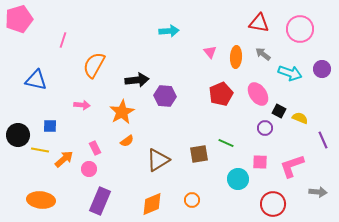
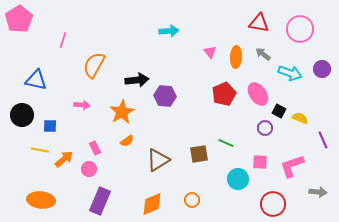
pink pentagon at (19, 19): rotated 16 degrees counterclockwise
red pentagon at (221, 94): moved 3 px right
black circle at (18, 135): moved 4 px right, 20 px up
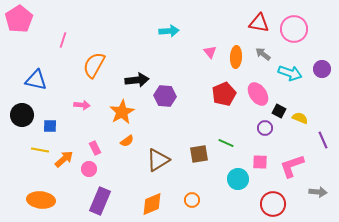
pink circle at (300, 29): moved 6 px left
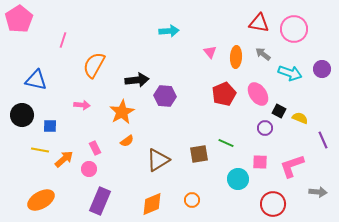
orange ellipse at (41, 200): rotated 36 degrees counterclockwise
